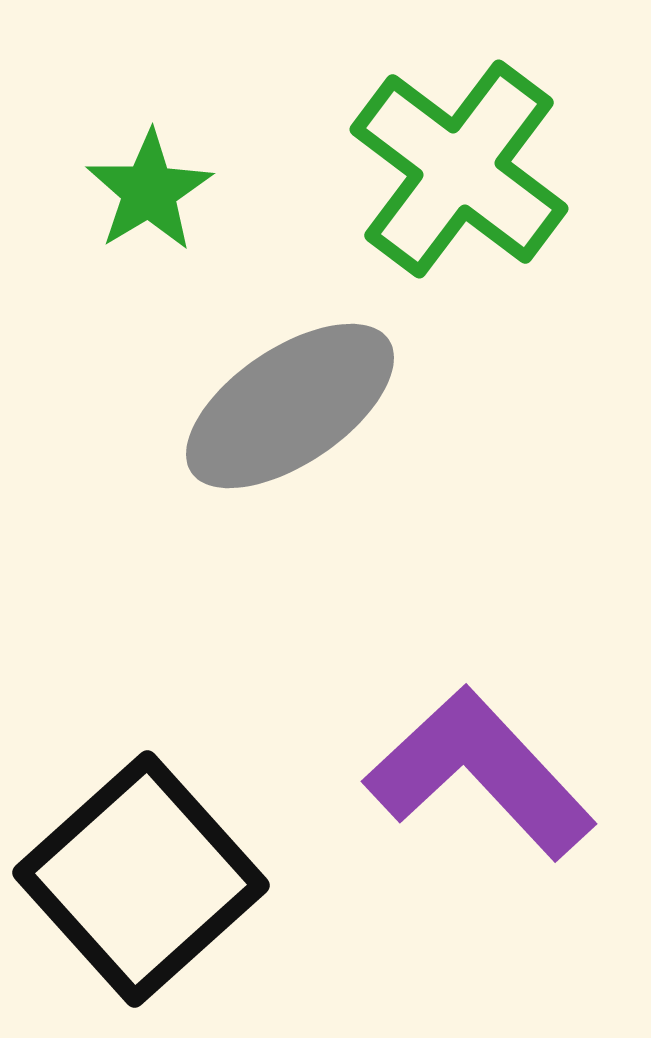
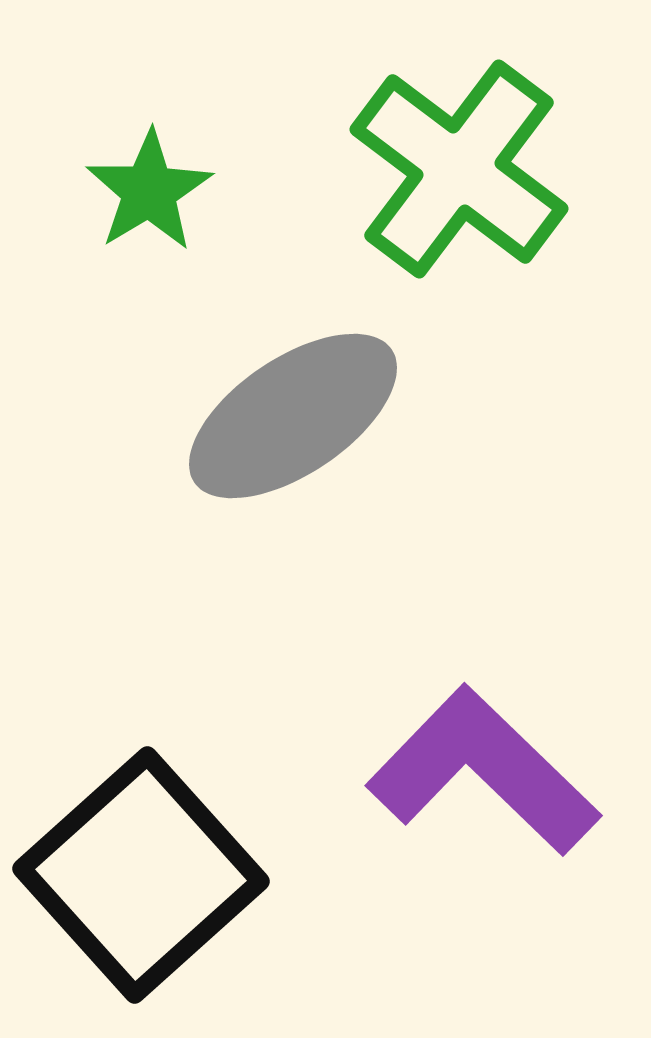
gray ellipse: moved 3 px right, 10 px down
purple L-shape: moved 3 px right, 2 px up; rotated 3 degrees counterclockwise
black square: moved 4 px up
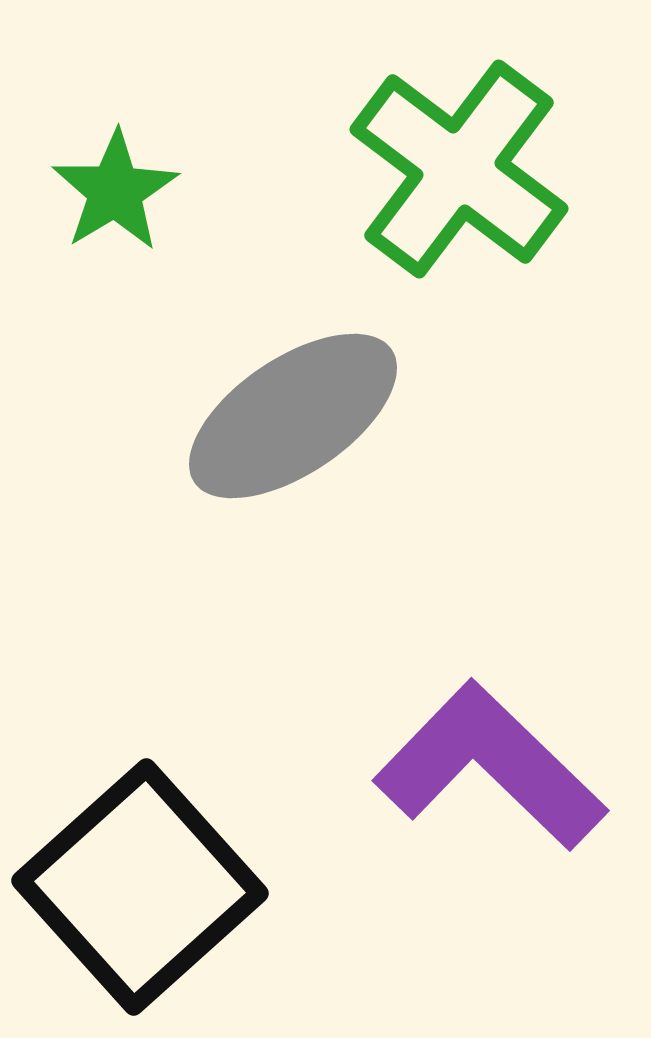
green star: moved 34 px left
purple L-shape: moved 7 px right, 5 px up
black square: moved 1 px left, 12 px down
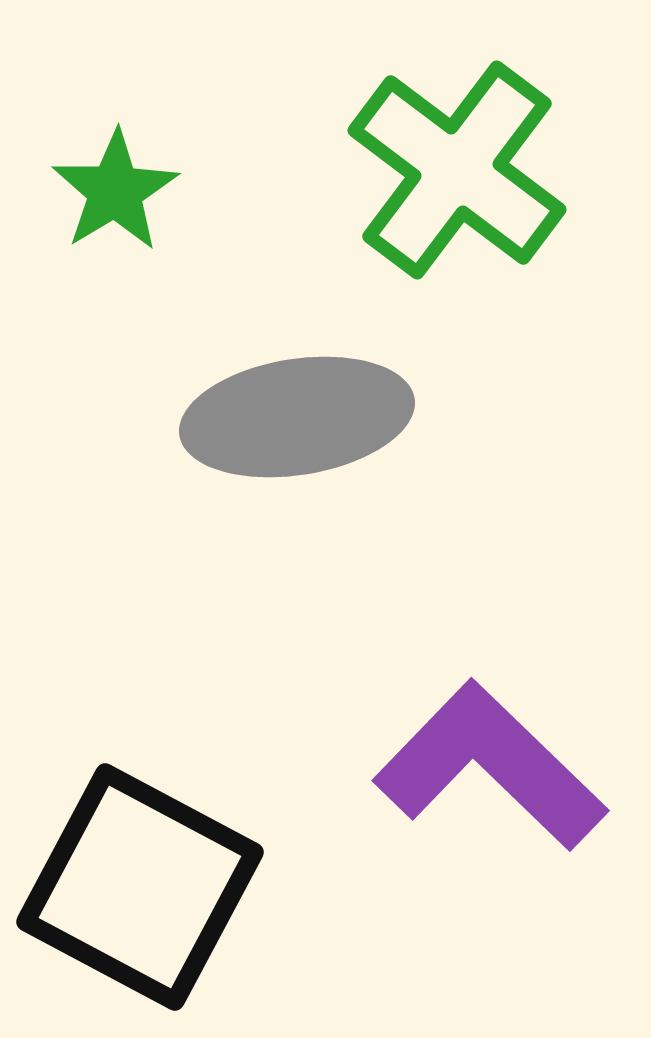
green cross: moved 2 px left, 1 px down
gray ellipse: moved 4 px right, 1 px down; rotated 25 degrees clockwise
black square: rotated 20 degrees counterclockwise
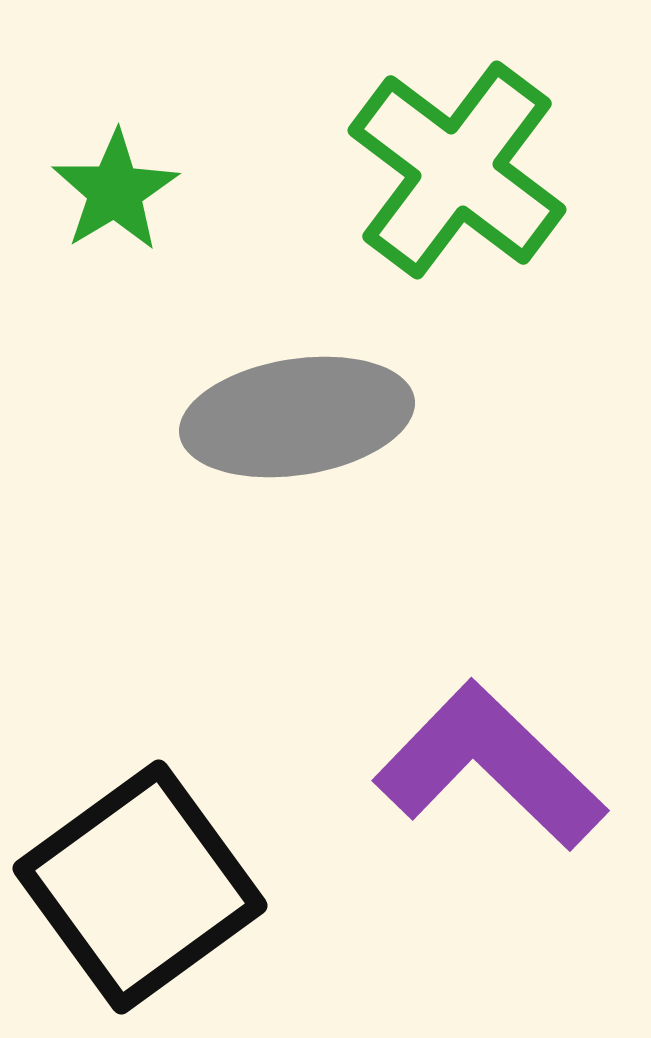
black square: rotated 26 degrees clockwise
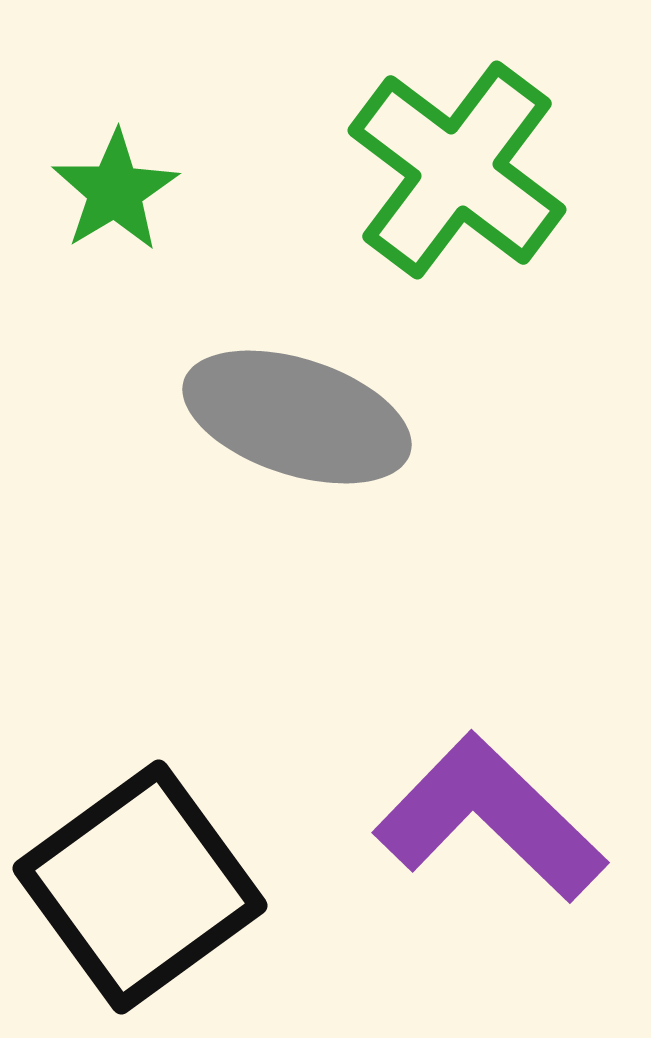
gray ellipse: rotated 27 degrees clockwise
purple L-shape: moved 52 px down
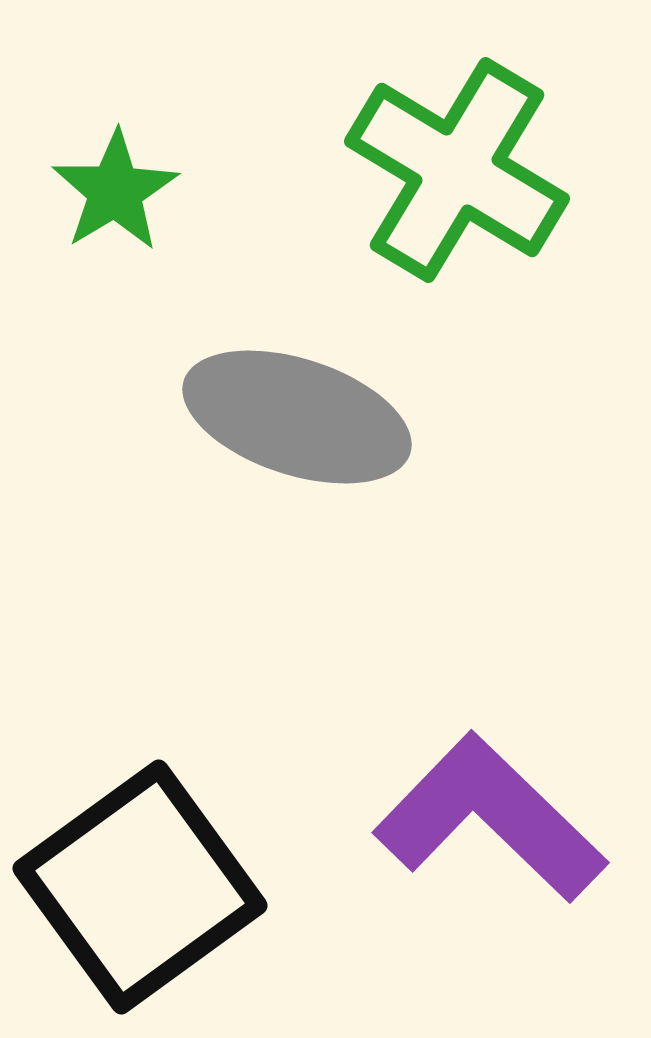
green cross: rotated 6 degrees counterclockwise
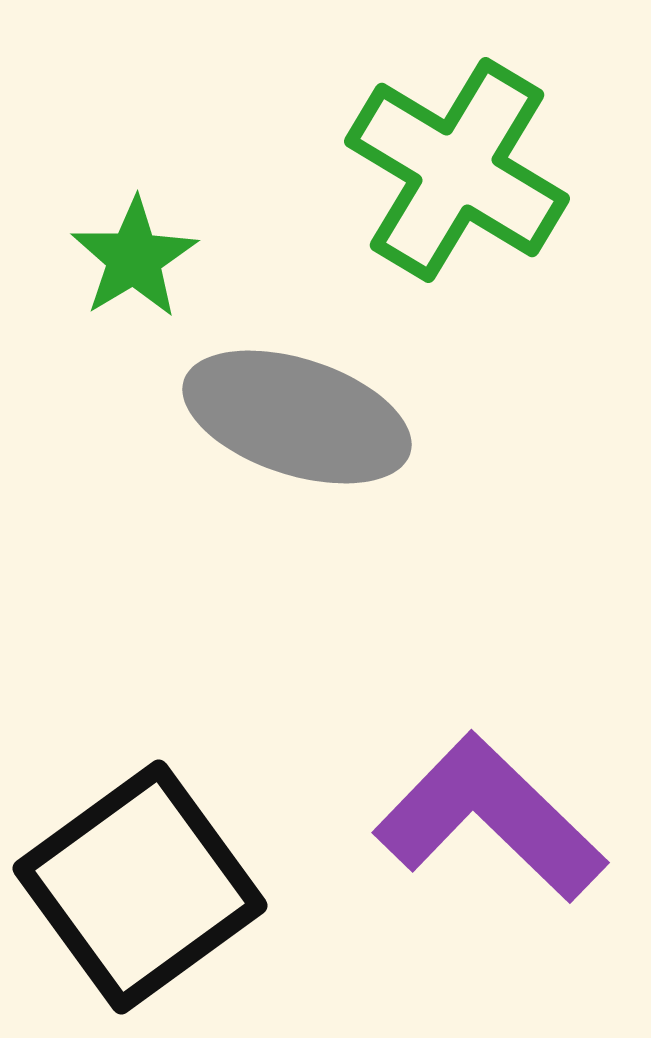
green star: moved 19 px right, 67 px down
